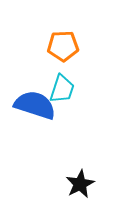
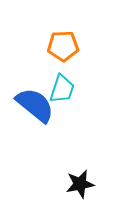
blue semicircle: rotated 21 degrees clockwise
black star: rotated 16 degrees clockwise
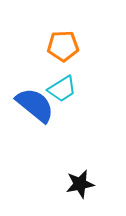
cyan trapezoid: rotated 40 degrees clockwise
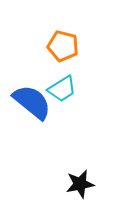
orange pentagon: rotated 16 degrees clockwise
blue semicircle: moved 3 px left, 3 px up
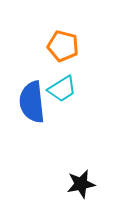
blue semicircle: rotated 135 degrees counterclockwise
black star: moved 1 px right
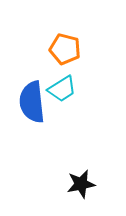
orange pentagon: moved 2 px right, 3 px down
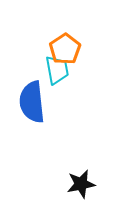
orange pentagon: rotated 24 degrees clockwise
cyan trapezoid: moved 5 px left, 19 px up; rotated 68 degrees counterclockwise
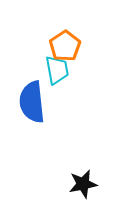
orange pentagon: moved 3 px up
black star: moved 2 px right
